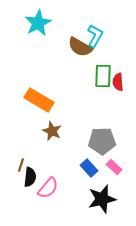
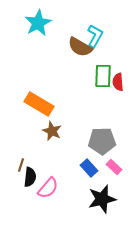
orange rectangle: moved 4 px down
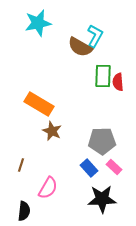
cyan star: rotated 16 degrees clockwise
black semicircle: moved 6 px left, 34 px down
pink semicircle: rotated 10 degrees counterclockwise
black star: rotated 12 degrees clockwise
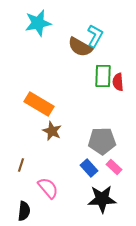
pink semicircle: rotated 70 degrees counterclockwise
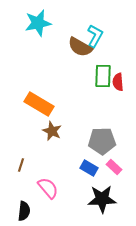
blue rectangle: rotated 18 degrees counterclockwise
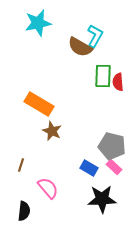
gray pentagon: moved 10 px right, 5 px down; rotated 16 degrees clockwise
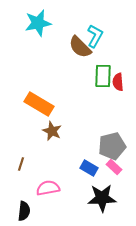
brown semicircle: rotated 15 degrees clockwise
gray pentagon: rotated 28 degrees counterclockwise
brown line: moved 1 px up
pink semicircle: rotated 60 degrees counterclockwise
black star: moved 1 px up
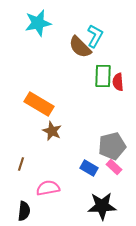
black star: moved 8 px down
